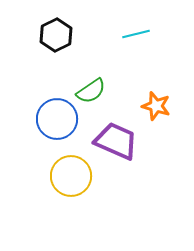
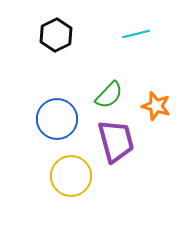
green semicircle: moved 18 px right, 4 px down; rotated 12 degrees counterclockwise
purple trapezoid: rotated 51 degrees clockwise
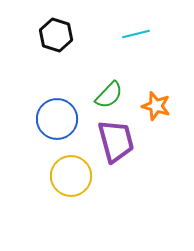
black hexagon: rotated 16 degrees counterclockwise
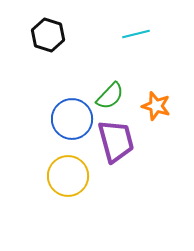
black hexagon: moved 8 px left
green semicircle: moved 1 px right, 1 px down
blue circle: moved 15 px right
yellow circle: moved 3 px left
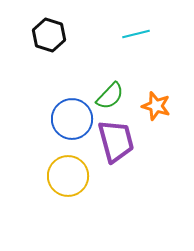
black hexagon: moved 1 px right
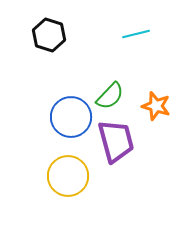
blue circle: moved 1 px left, 2 px up
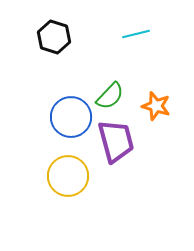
black hexagon: moved 5 px right, 2 px down
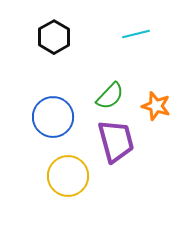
black hexagon: rotated 12 degrees clockwise
blue circle: moved 18 px left
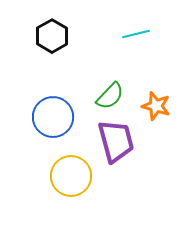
black hexagon: moved 2 px left, 1 px up
yellow circle: moved 3 px right
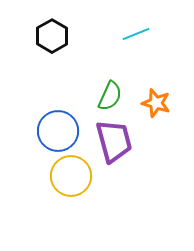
cyan line: rotated 8 degrees counterclockwise
green semicircle: rotated 20 degrees counterclockwise
orange star: moved 3 px up
blue circle: moved 5 px right, 14 px down
purple trapezoid: moved 2 px left
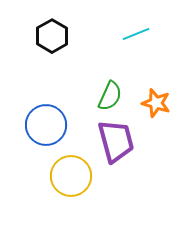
blue circle: moved 12 px left, 6 px up
purple trapezoid: moved 2 px right
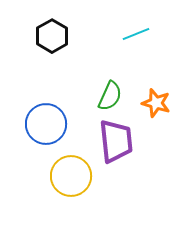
blue circle: moved 1 px up
purple trapezoid: rotated 9 degrees clockwise
